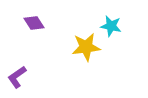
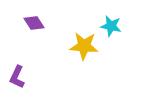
yellow star: moved 2 px left, 1 px up; rotated 12 degrees clockwise
purple L-shape: rotated 30 degrees counterclockwise
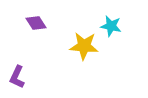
purple diamond: moved 2 px right
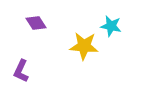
purple L-shape: moved 4 px right, 6 px up
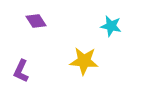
purple diamond: moved 2 px up
yellow star: moved 15 px down
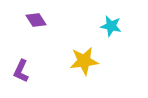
purple diamond: moved 1 px up
yellow star: rotated 12 degrees counterclockwise
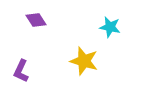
cyan star: moved 1 px left, 1 px down
yellow star: rotated 24 degrees clockwise
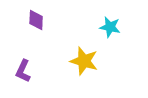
purple diamond: rotated 35 degrees clockwise
purple L-shape: moved 2 px right
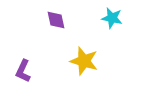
purple diamond: moved 20 px right; rotated 15 degrees counterclockwise
cyan star: moved 2 px right, 9 px up
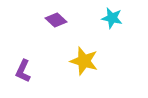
purple diamond: rotated 35 degrees counterclockwise
